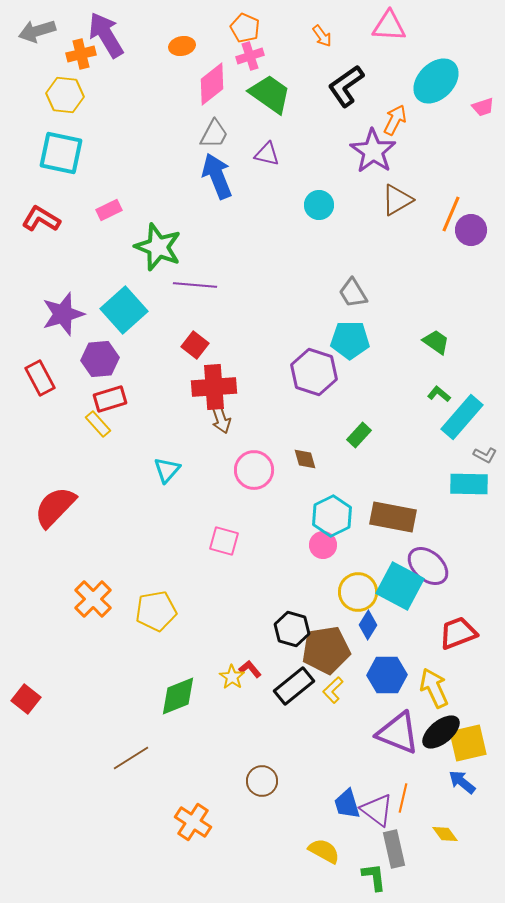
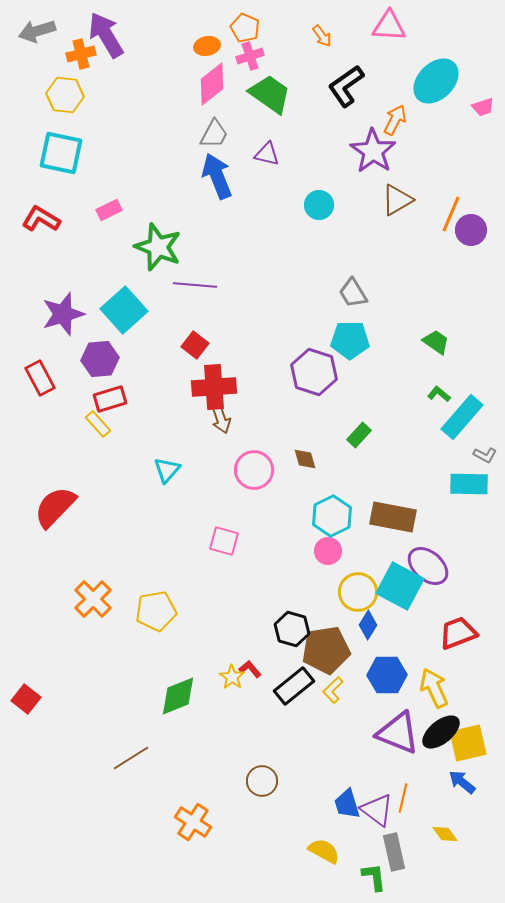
orange ellipse at (182, 46): moved 25 px right
pink circle at (323, 545): moved 5 px right, 6 px down
gray rectangle at (394, 849): moved 3 px down
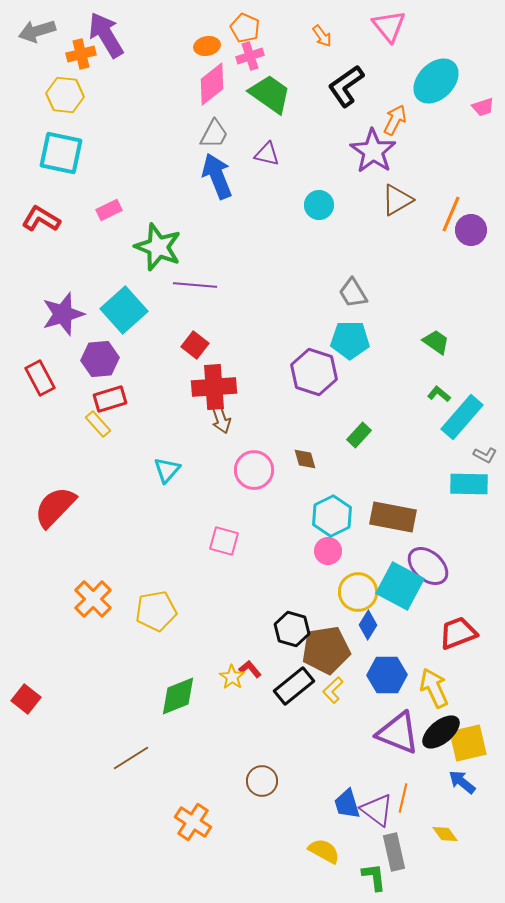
pink triangle at (389, 26): rotated 48 degrees clockwise
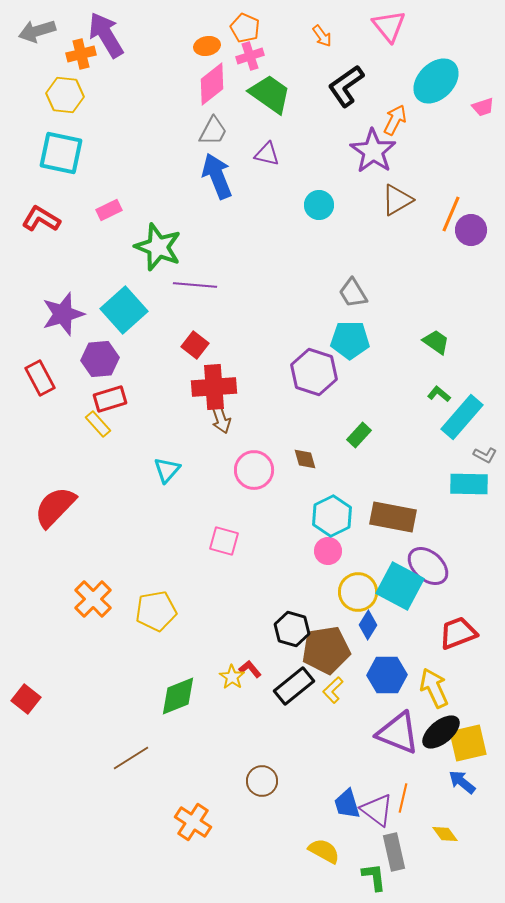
gray trapezoid at (214, 134): moved 1 px left, 3 px up
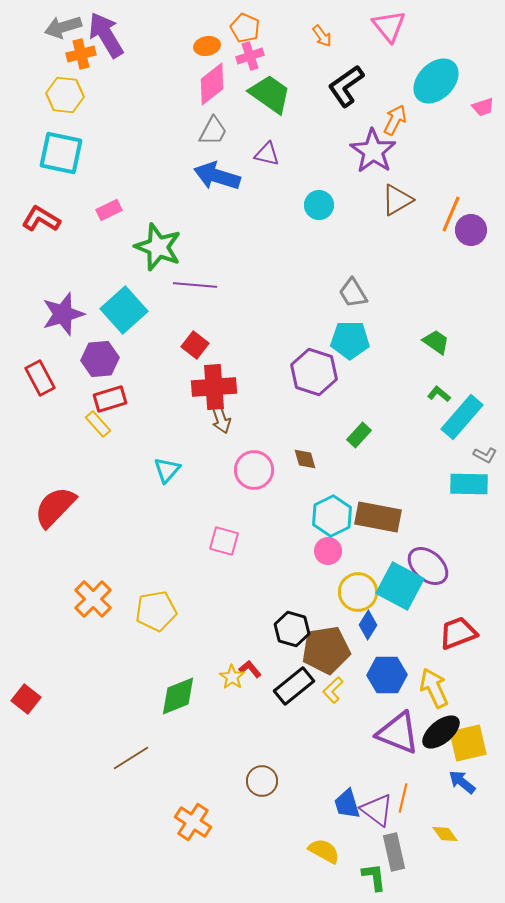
gray arrow at (37, 31): moved 26 px right, 4 px up
blue arrow at (217, 176): rotated 51 degrees counterclockwise
brown rectangle at (393, 517): moved 15 px left
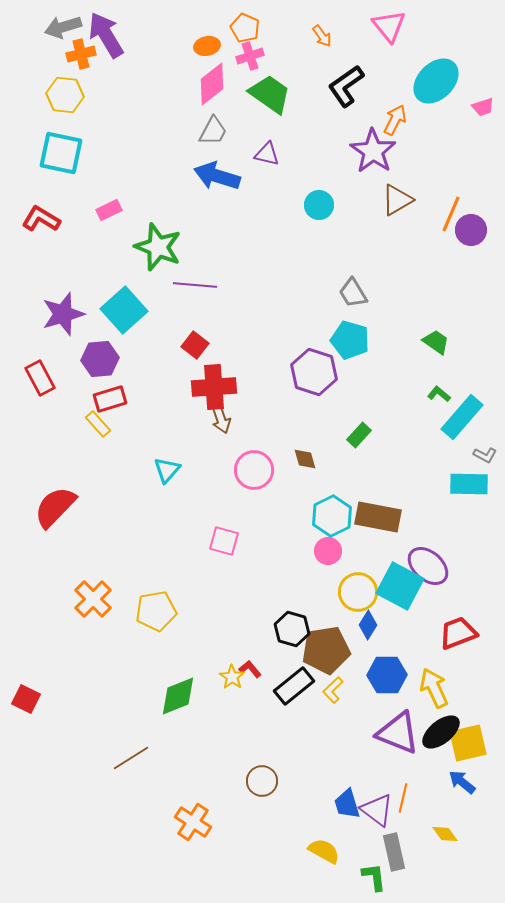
cyan pentagon at (350, 340): rotated 15 degrees clockwise
red square at (26, 699): rotated 12 degrees counterclockwise
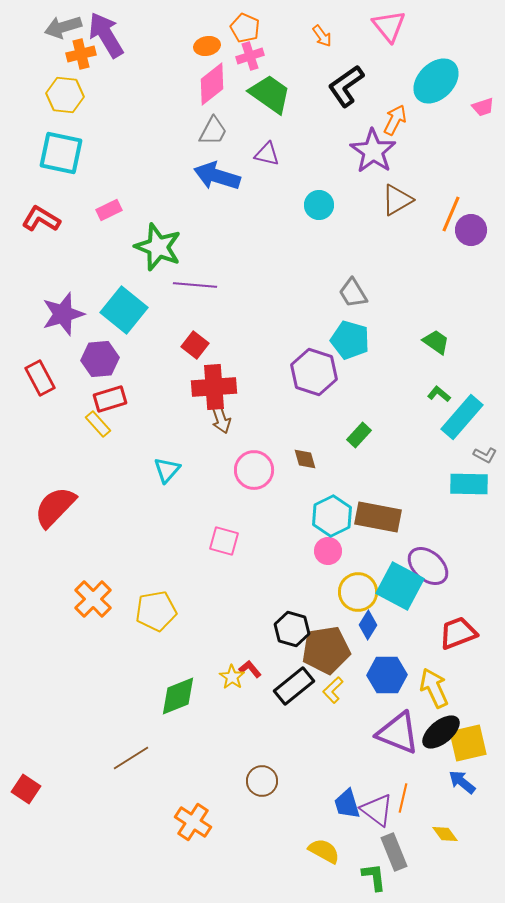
cyan square at (124, 310): rotated 9 degrees counterclockwise
red square at (26, 699): moved 90 px down; rotated 8 degrees clockwise
gray rectangle at (394, 852): rotated 9 degrees counterclockwise
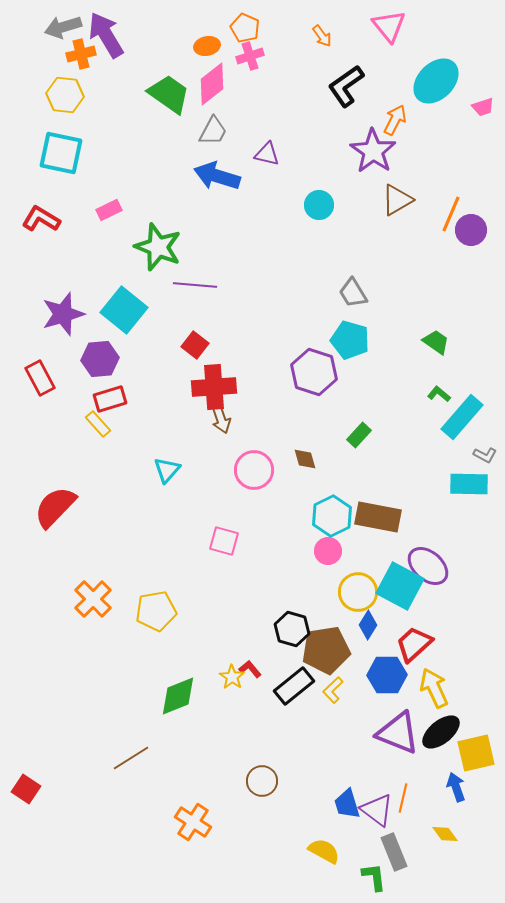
green trapezoid at (270, 94): moved 101 px left
red trapezoid at (458, 633): moved 44 px left, 11 px down; rotated 21 degrees counterclockwise
yellow square at (468, 743): moved 8 px right, 10 px down
blue arrow at (462, 782): moved 6 px left, 5 px down; rotated 32 degrees clockwise
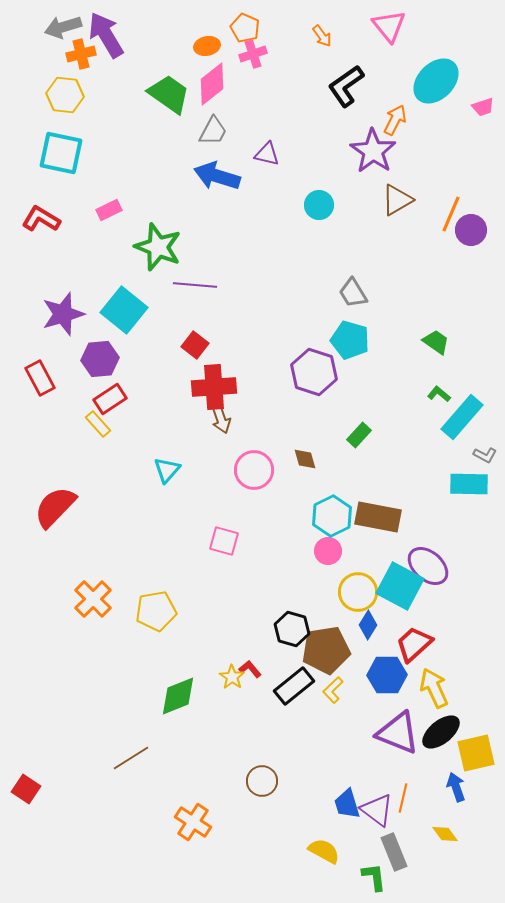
pink cross at (250, 56): moved 3 px right, 2 px up
red rectangle at (110, 399): rotated 16 degrees counterclockwise
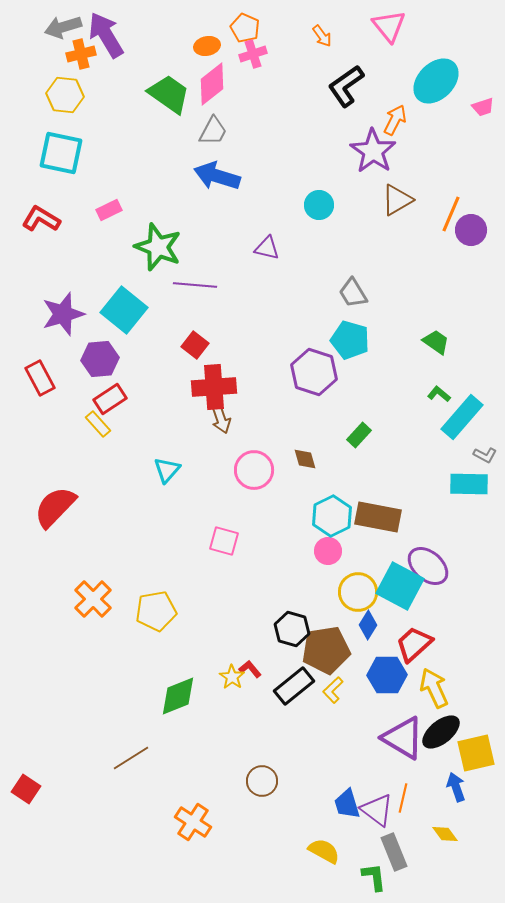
purple triangle at (267, 154): moved 94 px down
purple triangle at (398, 733): moved 5 px right, 5 px down; rotated 9 degrees clockwise
